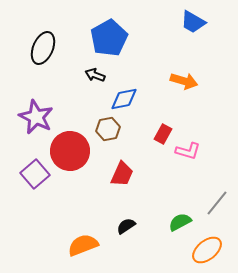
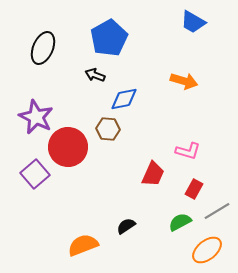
brown hexagon: rotated 15 degrees clockwise
red rectangle: moved 31 px right, 55 px down
red circle: moved 2 px left, 4 px up
red trapezoid: moved 31 px right
gray line: moved 8 px down; rotated 20 degrees clockwise
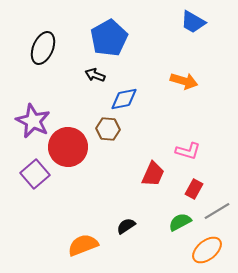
purple star: moved 3 px left, 4 px down
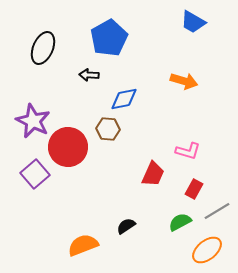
black arrow: moved 6 px left; rotated 18 degrees counterclockwise
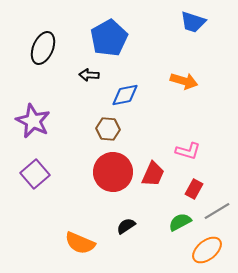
blue trapezoid: rotated 12 degrees counterclockwise
blue diamond: moved 1 px right, 4 px up
red circle: moved 45 px right, 25 px down
orange semicircle: moved 3 px left, 2 px up; rotated 136 degrees counterclockwise
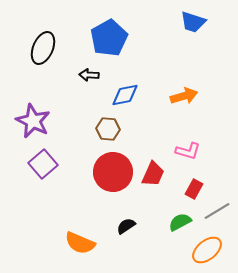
orange arrow: moved 15 px down; rotated 32 degrees counterclockwise
purple square: moved 8 px right, 10 px up
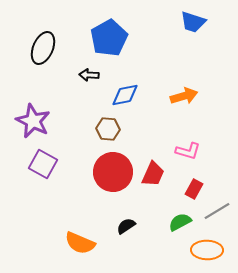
purple square: rotated 20 degrees counterclockwise
orange ellipse: rotated 40 degrees clockwise
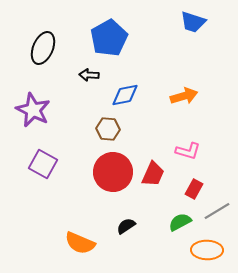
purple star: moved 11 px up
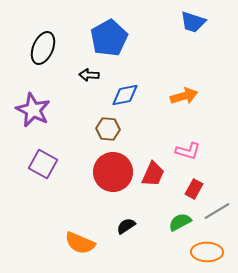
orange ellipse: moved 2 px down
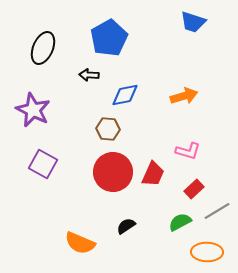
red rectangle: rotated 18 degrees clockwise
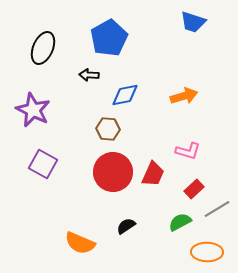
gray line: moved 2 px up
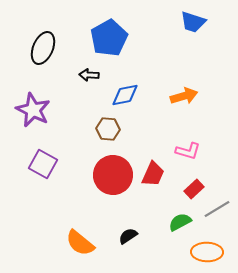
red circle: moved 3 px down
black semicircle: moved 2 px right, 10 px down
orange semicircle: rotated 16 degrees clockwise
